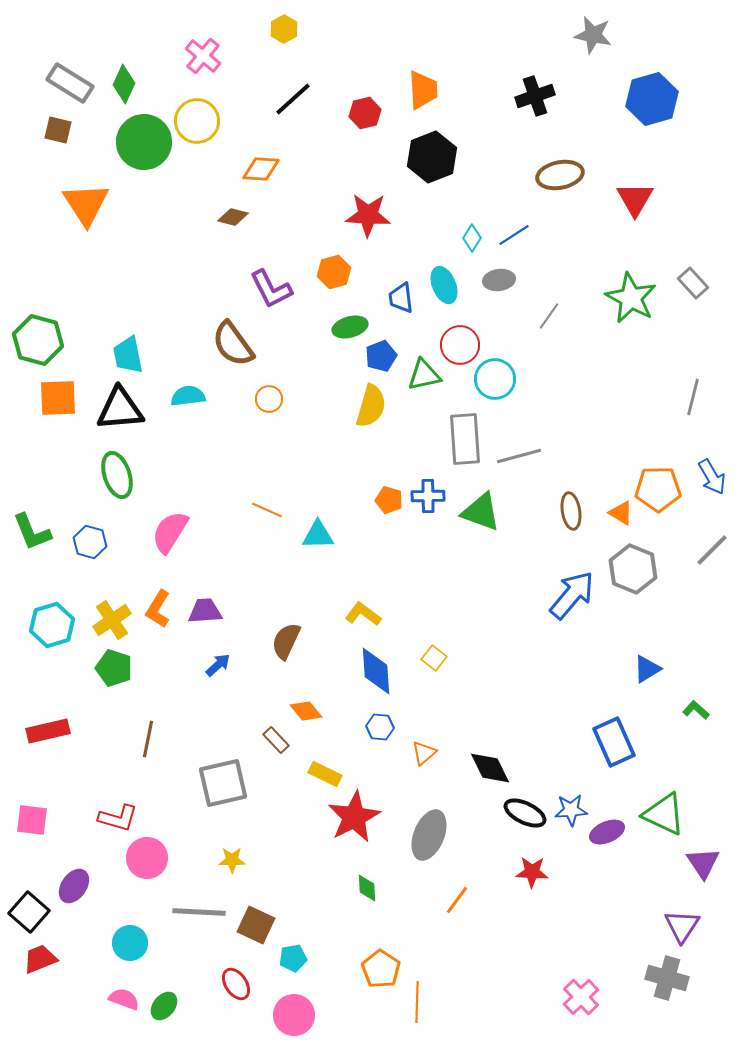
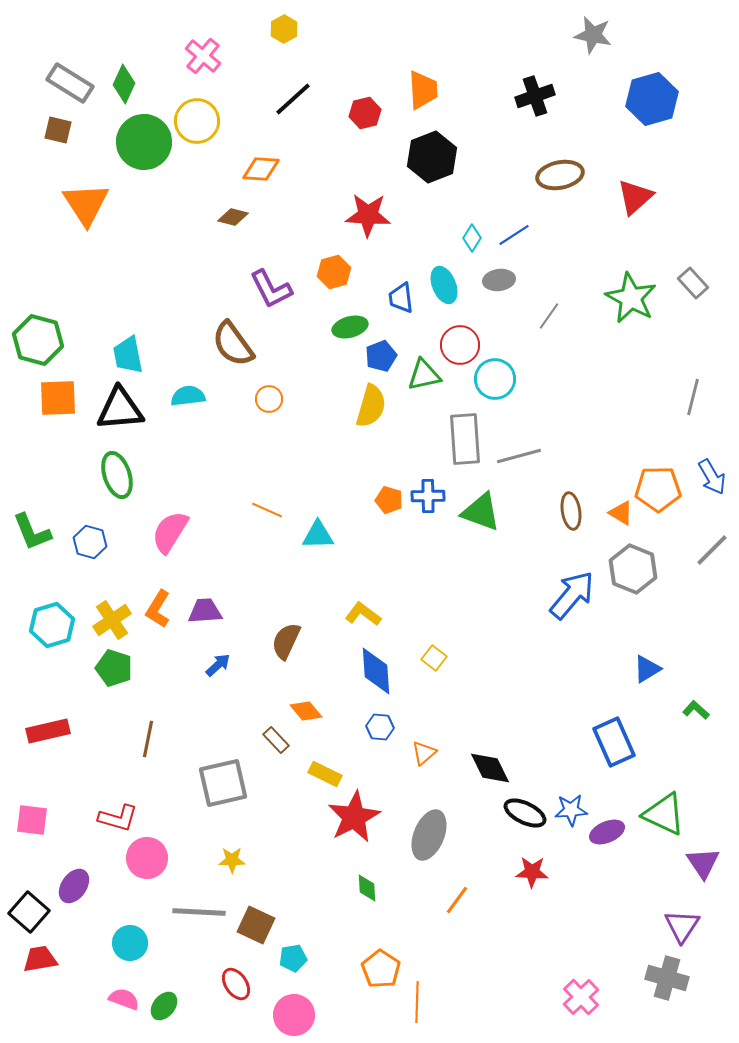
red triangle at (635, 199): moved 2 px up; rotated 18 degrees clockwise
red trapezoid at (40, 959): rotated 12 degrees clockwise
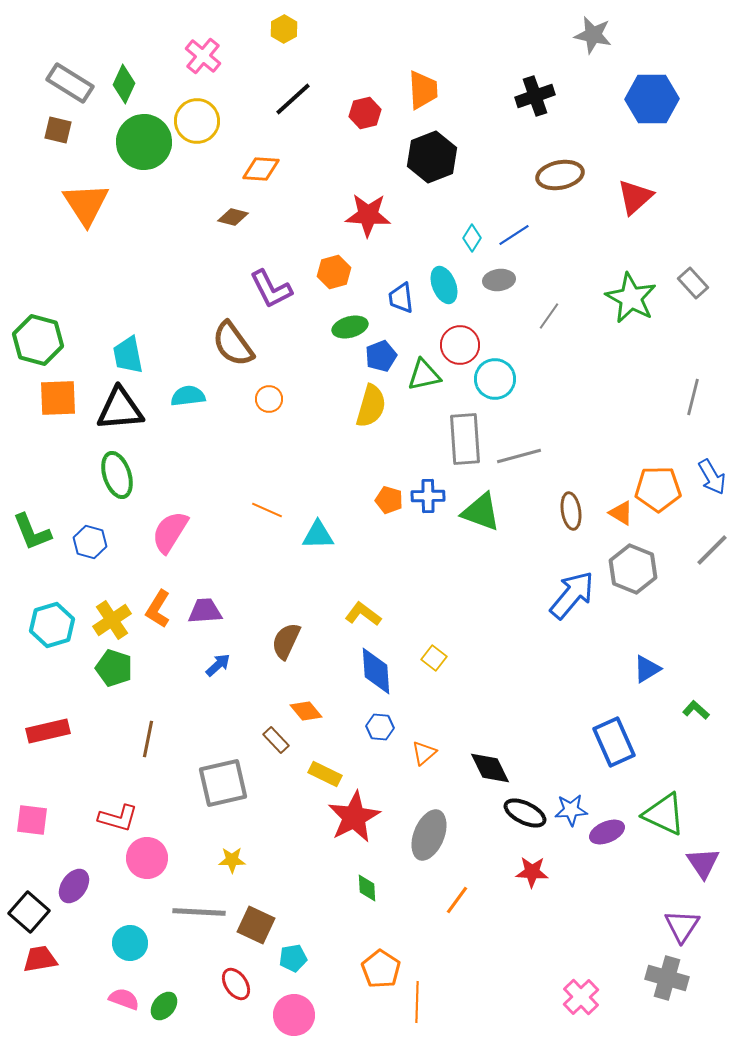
blue hexagon at (652, 99): rotated 15 degrees clockwise
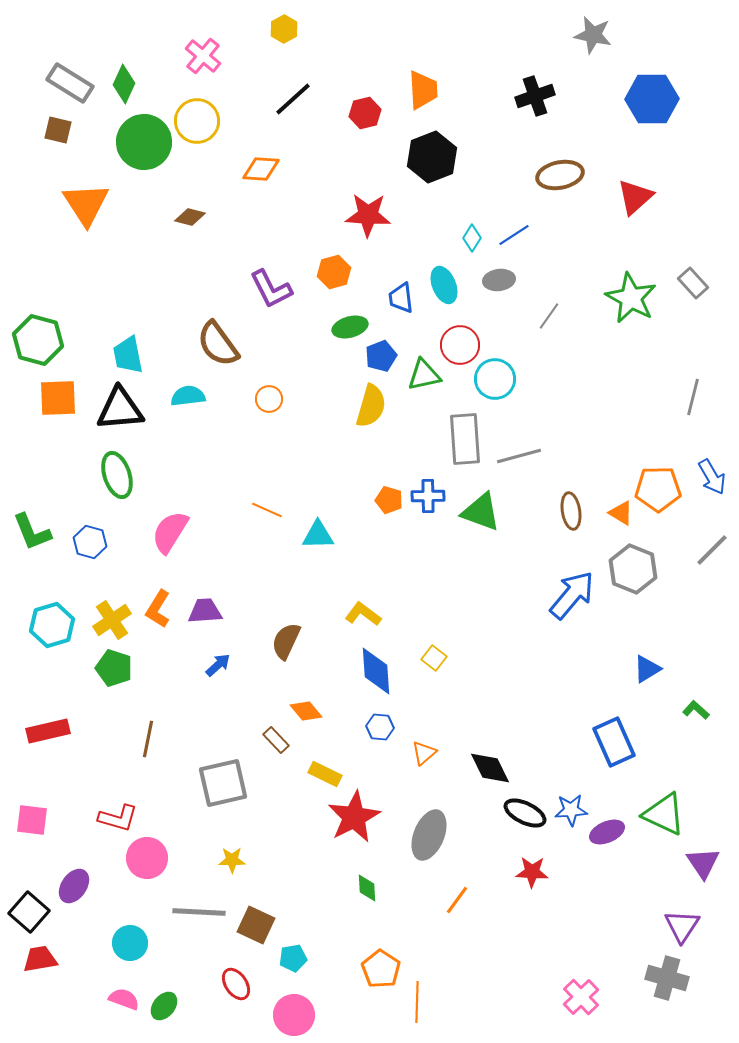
brown diamond at (233, 217): moved 43 px left
brown semicircle at (233, 344): moved 15 px left
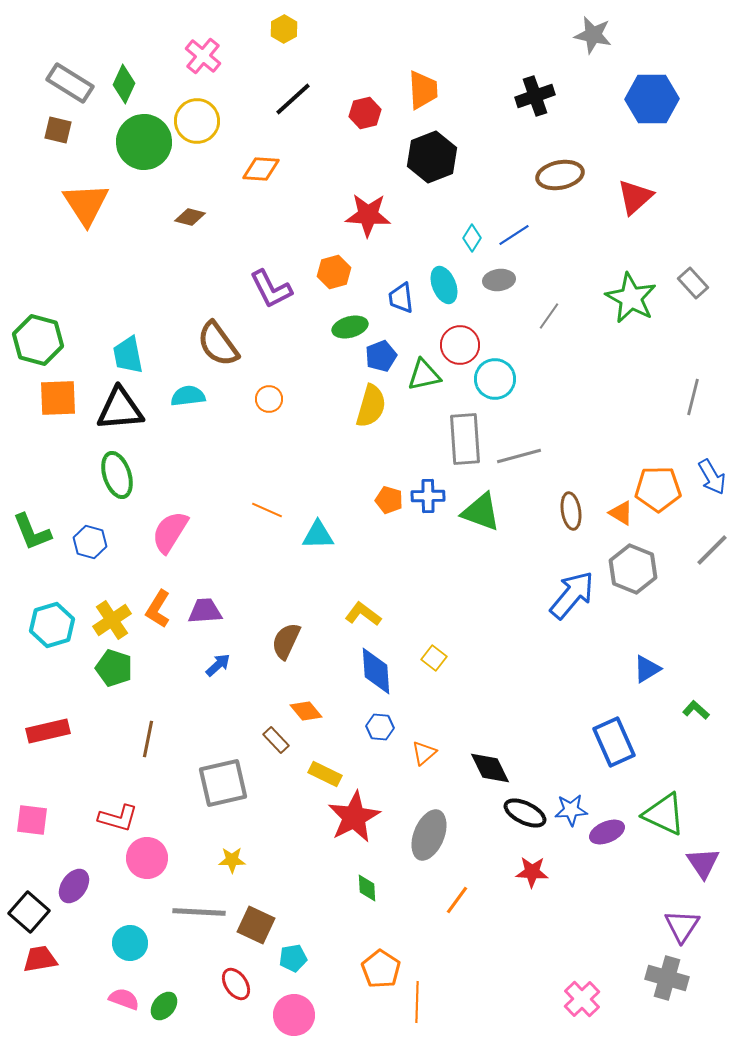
pink cross at (581, 997): moved 1 px right, 2 px down
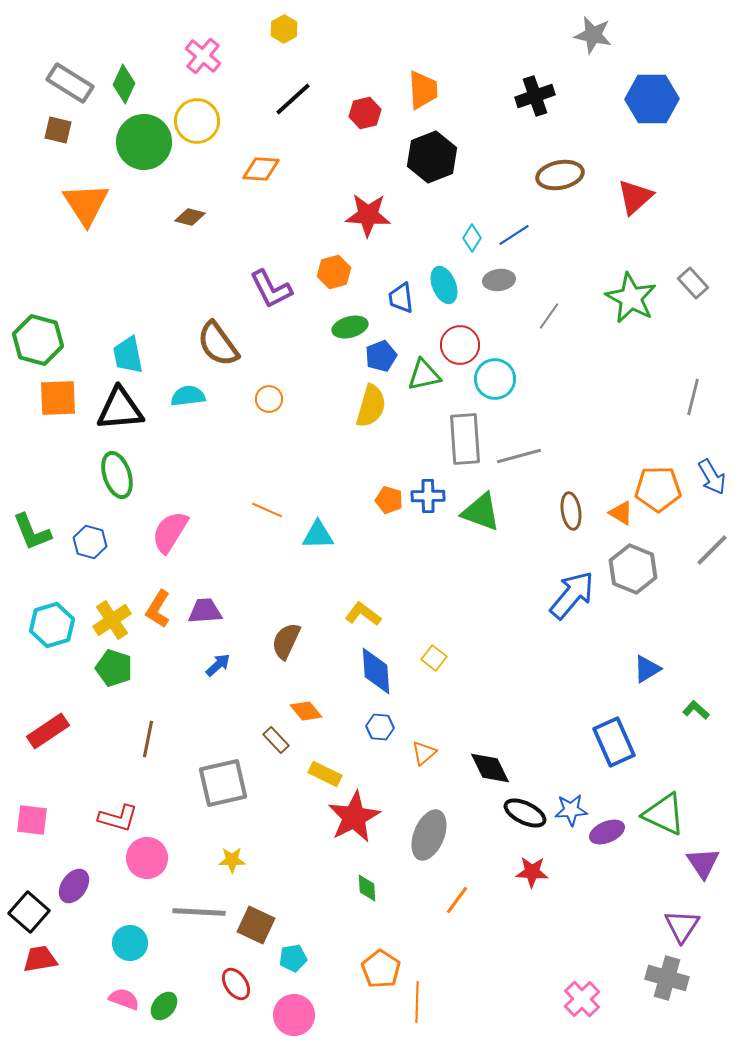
red rectangle at (48, 731): rotated 21 degrees counterclockwise
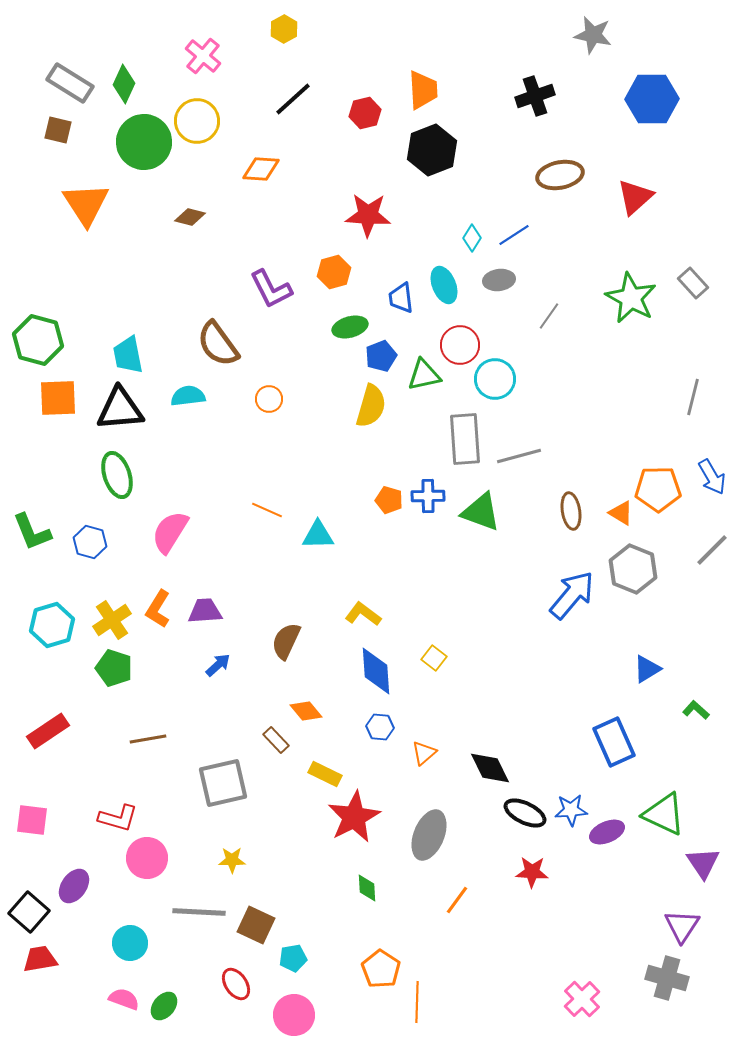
black hexagon at (432, 157): moved 7 px up
brown line at (148, 739): rotated 69 degrees clockwise
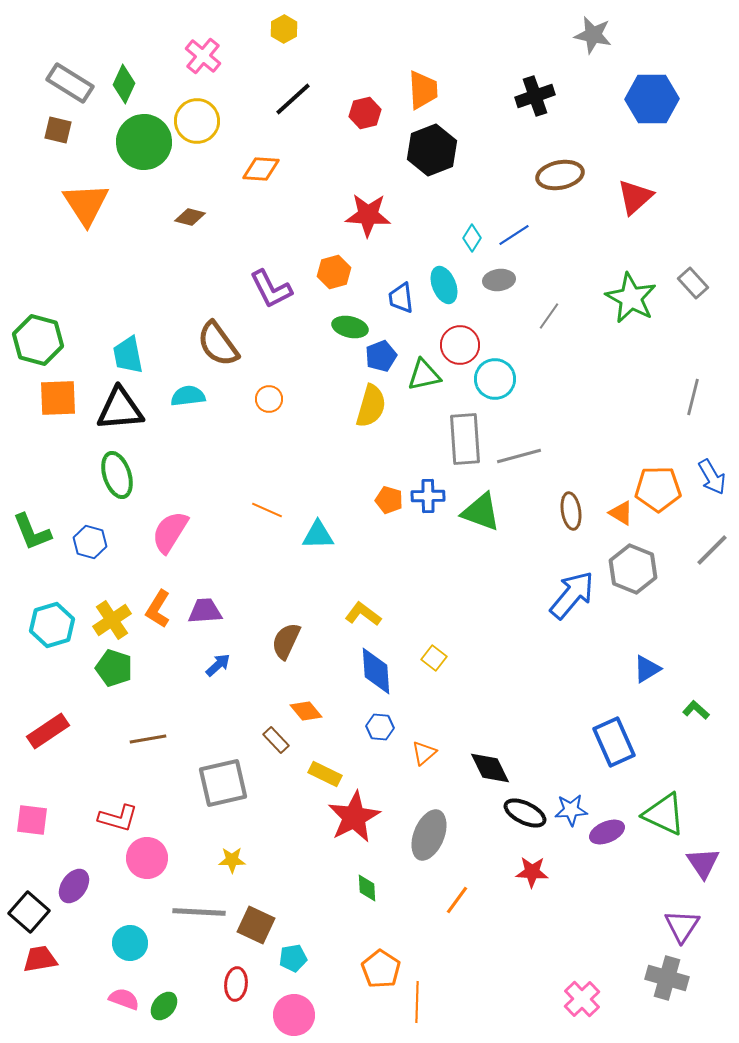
green ellipse at (350, 327): rotated 28 degrees clockwise
red ellipse at (236, 984): rotated 40 degrees clockwise
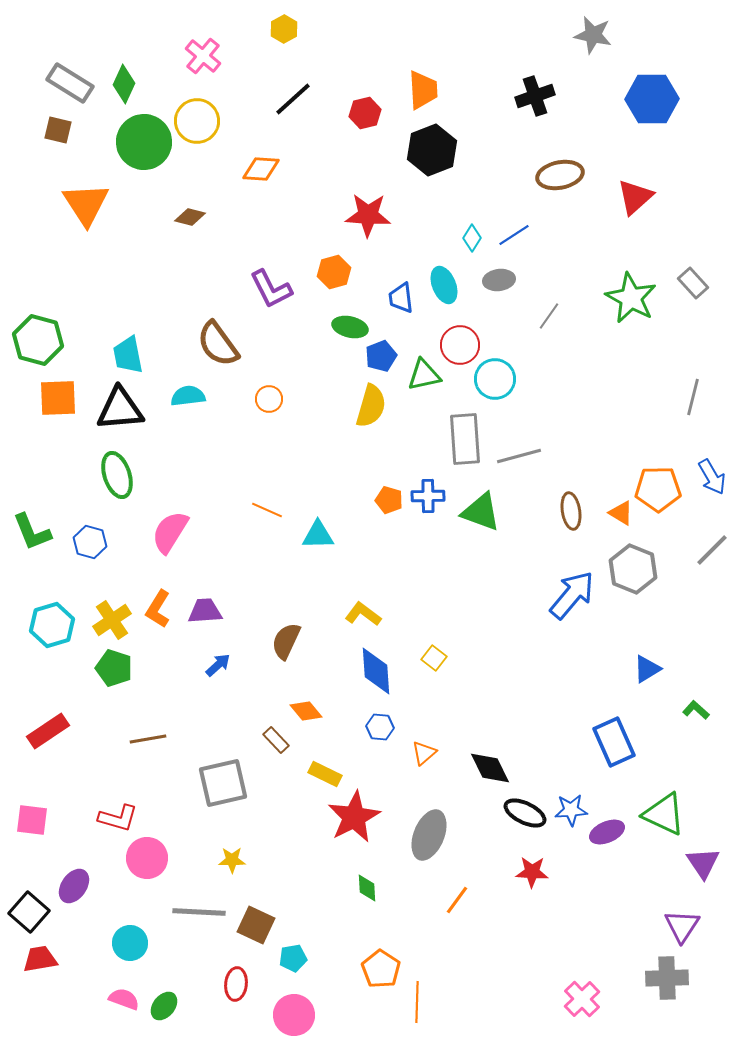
gray cross at (667, 978): rotated 18 degrees counterclockwise
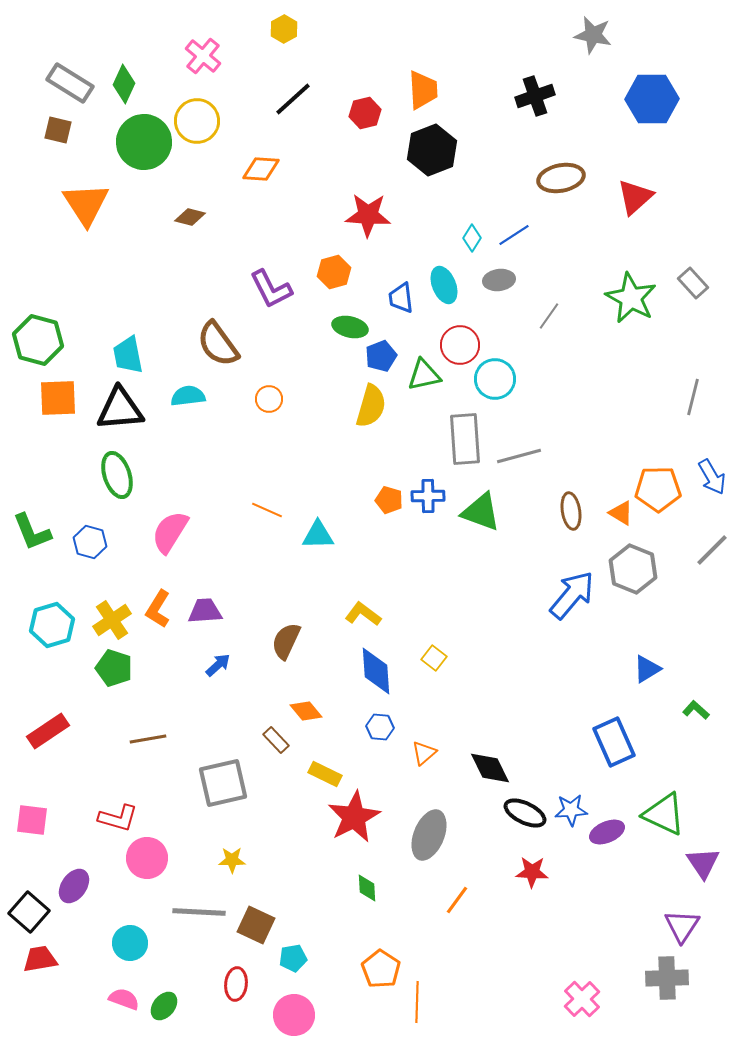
brown ellipse at (560, 175): moved 1 px right, 3 px down
